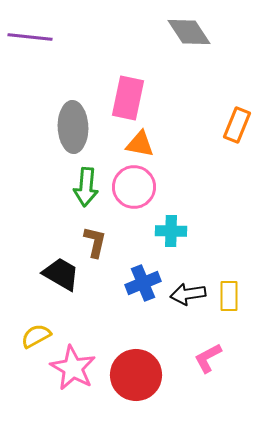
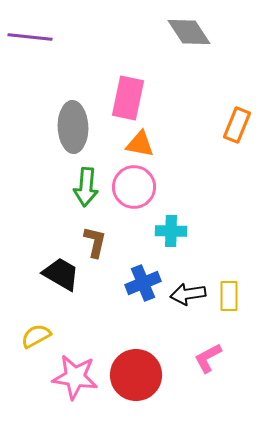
pink star: moved 2 px right, 9 px down; rotated 21 degrees counterclockwise
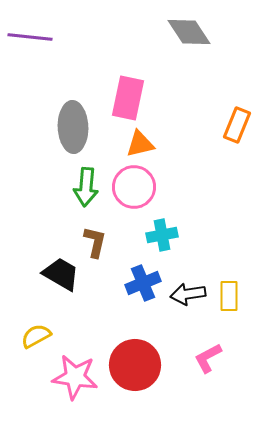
orange triangle: rotated 24 degrees counterclockwise
cyan cross: moved 9 px left, 4 px down; rotated 12 degrees counterclockwise
red circle: moved 1 px left, 10 px up
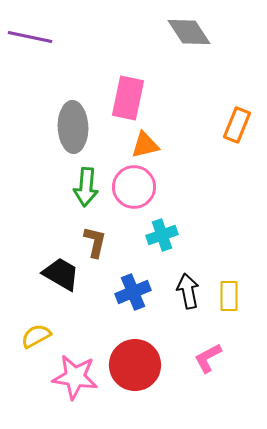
purple line: rotated 6 degrees clockwise
orange triangle: moved 5 px right, 1 px down
cyan cross: rotated 8 degrees counterclockwise
blue cross: moved 10 px left, 9 px down
black arrow: moved 3 px up; rotated 88 degrees clockwise
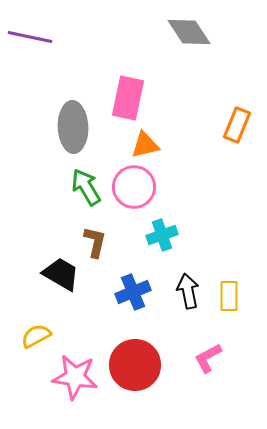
green arrow: rotated 144 degrees clockwise
